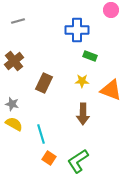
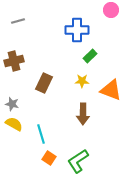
green rectangle: rotated 64 degrees counterclockwise
brown cross: rotated 24 degrees clockwise
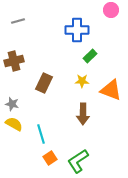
orange square: moved 1 px right; rotated 24 degrees clockwise
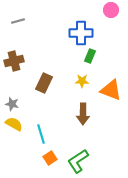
blue cross: moved 4 px right, 3 px down
green rectangle: rotated 24 degrees counterclockwise
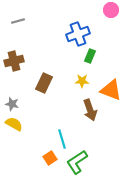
blue cross: moved 3 px left, 1 px down; rotated 20 degrees counterclockwise
brown arrow: moved 7 px right, 4 px up; rotated 20 degrees counterclockwise
cyan line: moved 21 px right, 5 px down
green L-shape: moved 1 px left, 1 px down
